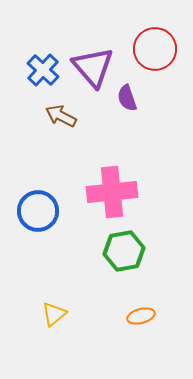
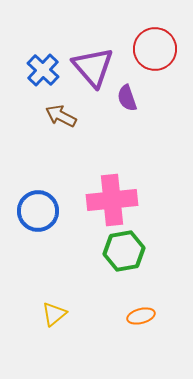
pink cross: moved 8 px down
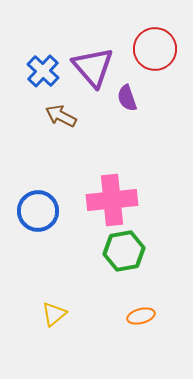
blue cross: moved 1 px down
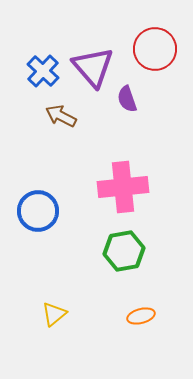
purple semicircle: moved 1 px down
pink cross: moved 11 px right, 13 px up
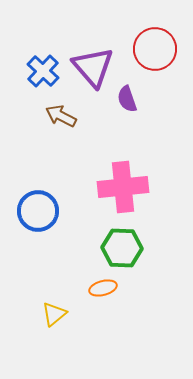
green hexagon: moved 2 px left, 3 px up; rotated 12 degrees clockwise
orange ellipse: moved 38 px left, 28 px up
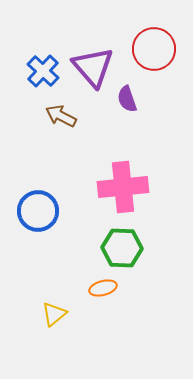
red circle: moved 1 px left
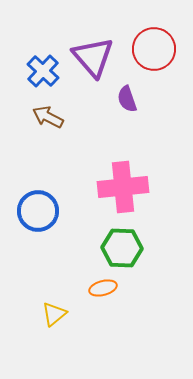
purple triangle: moved 10 px up
brown arrow: moved 13 px left, 1 px down
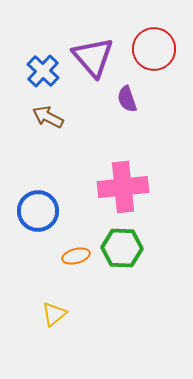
orange ellipse: moved 27 px left, 32 px up
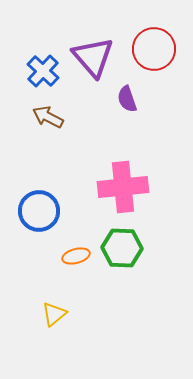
blue circle: moved 1 px right
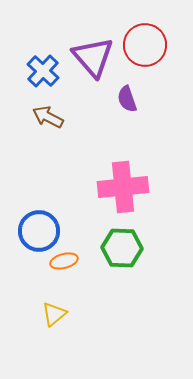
red circle: moved 9 px left, 4 px up
blue circle: moved 20 px down
orange ellipse: moved 12 px left, 5 px down
